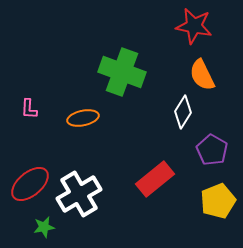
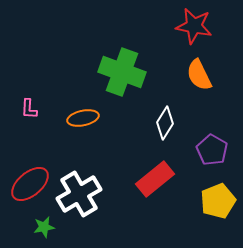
orange semicircle: moved 3 px left
white diamond: moved 18 px left, 11 px down
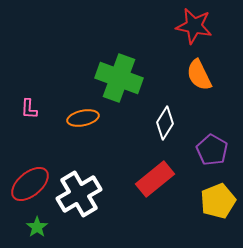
green cross: moved 3 px left, 6 px down
green star: moved 7 px left; rotated 25 degrees counterclockwise
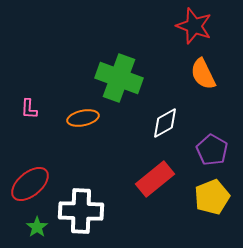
red star: rotated 9 degrees clockwise
orange semicircle: moved 4 px right, 1 px up
white diamond: rotated 28 degrees clockwise
white cross: moved 2 px right, 17 px down; rotated 33 degrees clockwise
yellow pentagon: moved 6 px left, 4 px up
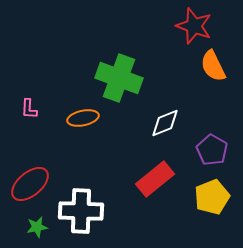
orange semicircle: moved 10 px right, 8 px up
white diamond: rotated 8 degrees clockwise
green star: rotated 25 degrees clockwise
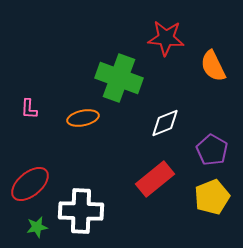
red star: moved 28 px left, 12 px down; rotated 15 degrees counterclockwise
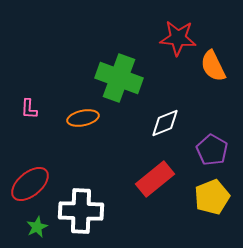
red star: moved 12 px right
green star: rotated 15 degrees counterclockwise
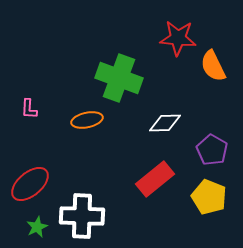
orange ellipse: moved 4 px right, 2 px down
white diamond: rotated 20 degrees clockwise
yellow pentagon: moved 3 px left; rotated 28 degrees counterclockwise
white cross: moved 1 px right, 5 px down
